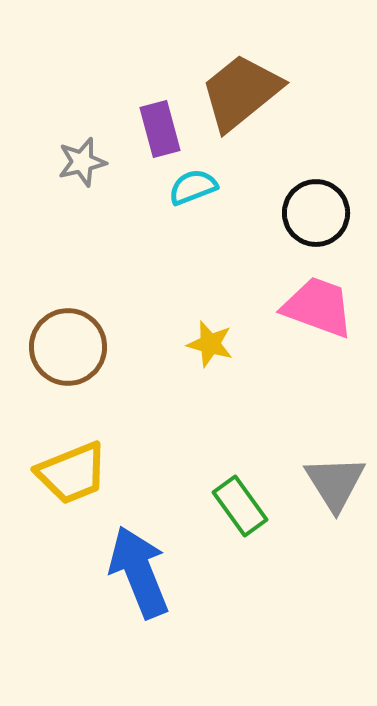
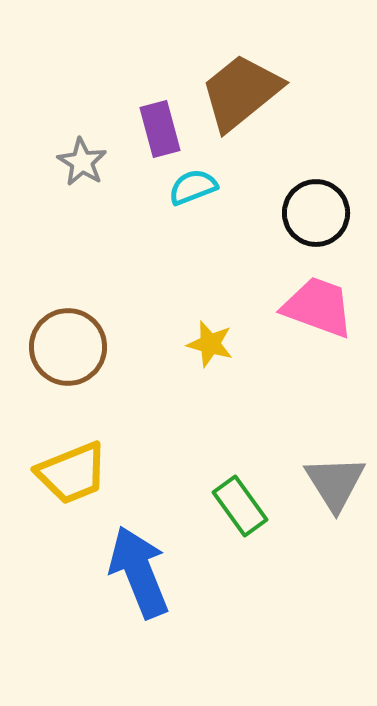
gray star: rotated 27 degrees counterclockwise
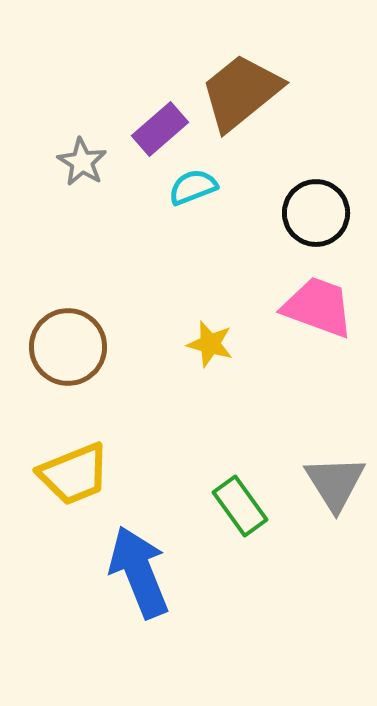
purple rectangle: rotated 64 degrees clockwise
yellow trapezoid: moved 2 px right, 1 px down
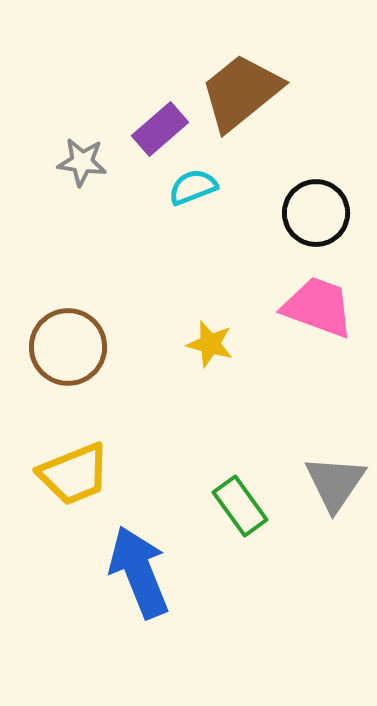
gray star: rotated 24 degrees counterclockwise
gray triangle: rotated 6 degrees clockwise
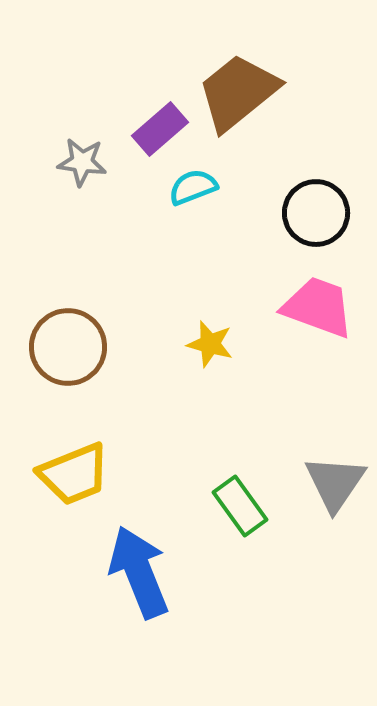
brown trapezoid: moved 3 px left
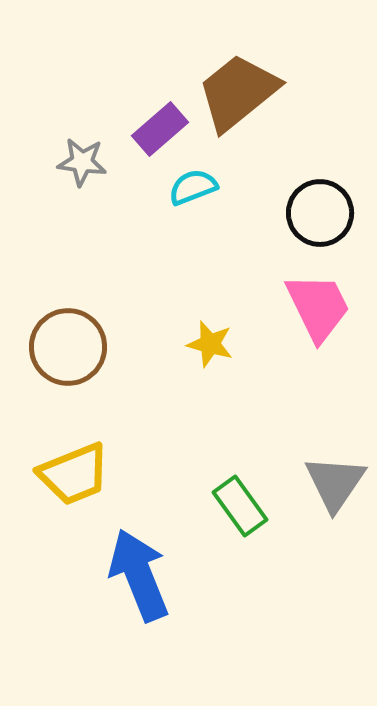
black circle: moved 4 px right
pink trapezoid: rotated 44 degrees clockwise
blue arrow: moved 3 px down
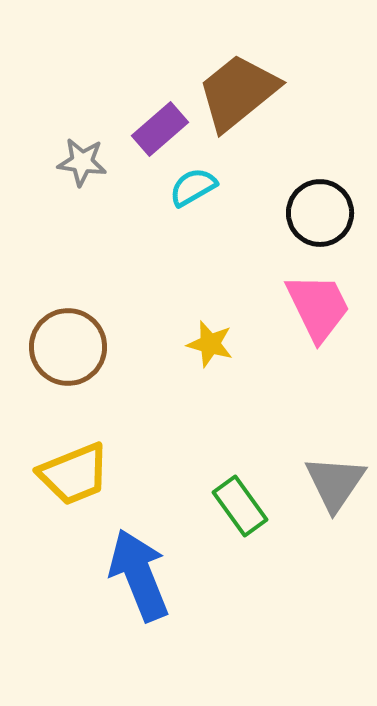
cyan semicircle: rotated 9 degrees counterclockwise
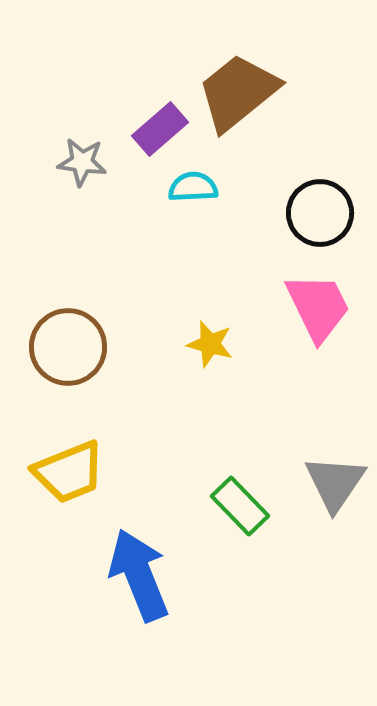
cyan semicircle: rotated 27 degrees clockwise
yellow trapezoid: moved 5 px left, 2 px up
green rectangle: rotated 8 degrees counterclockwise
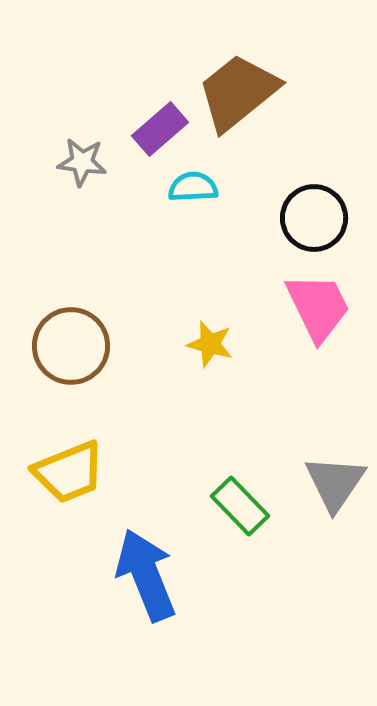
black circle: moved 6 px left, 5 px down
brown circle: moved 3 px right, 1 px up
blue arrow: moved 7 px right
